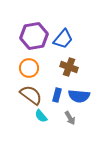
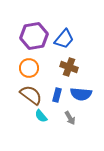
blue trapezoid: moved 1 px right
blue semicircle: moved 2 px right, 2 px up
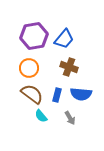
brown semicircle: moved 1 px right, 1 px up
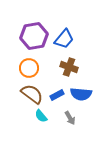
blue rectangle: rotated 48 degrees clockwise
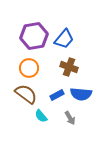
brown semicircle: moved 6 px left
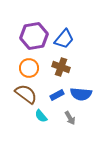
brown cross: moved 8 px left
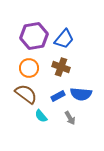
blue rectangle: moved 1 px right, 1 px down
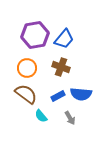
purple hexagon: moved 1 px right, 1 px up
orange circle: moved 2 px left
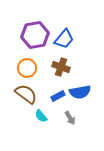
blue semicircle: moved 1 px left, 2 px up; rotated 15 degrees counterclockwise
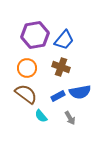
blue trapezoid: moved 1 px down
